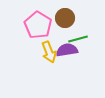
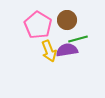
brown circle: moved 2 px right, 2 px down
yellow arrow: moved 1 px up
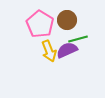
pink pentagon: moved 2 px right, 1 px up
purple semicircle: rotated 15 degrees counterclockwise
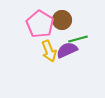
brown circle: moved 5 px left
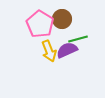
brown circle: moved 1 px up
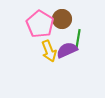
green line: rotated 66 degrees counterclockwise
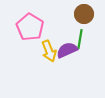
brown circle: moved 22 px right, 5 px up
pink pentagon: moved 10 px left, 3 px down
green line: moved 2 px right
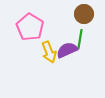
yellow arrow: moved 1 px down
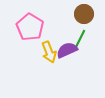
green line: rotated 18 degrees clockwise
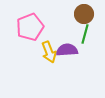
pink pentagon: rotated 20 degrees clockwise
green line: moved 5 px right, 5 px up; rotated 12 degrees counterclockwise
purple semicircle: rotated 20 degrees clockwise
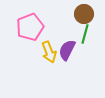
purple semicircle: rotated 60 degrees counterclockwise
